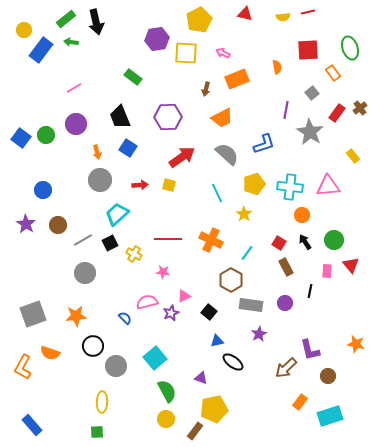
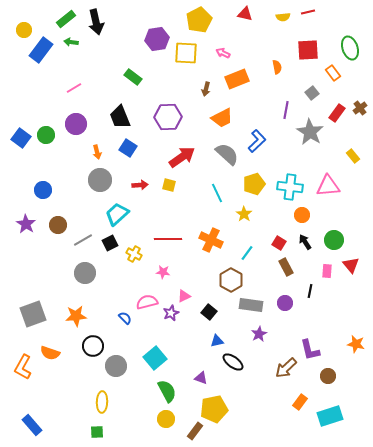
blue L-shape at (264, 144): moved 7 px left, 3 px up; rotated 25 degrees counterclockwise
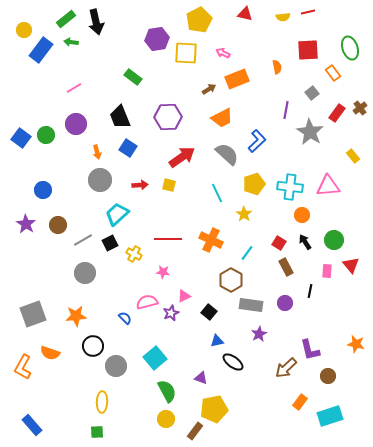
brown arrow at (206, 89): moved 3 px right; rotated 136 degrees counterclockwise
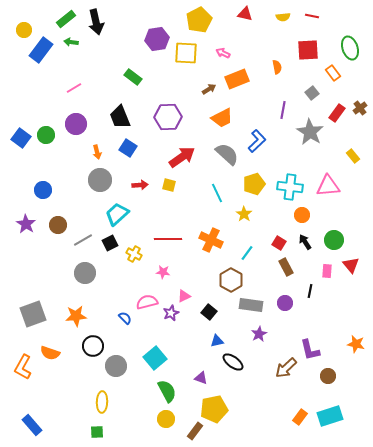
red line at (308, 12): moved 4 px right, 4 px down; rotated 24 degrees clockwise
purple line at (286, 110): moved 3 px left
orange rectangle at (300, 402): moved 15 px down
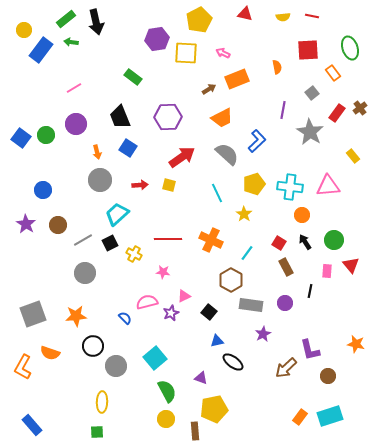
purple star at (259, 334): moved 4 px right
brown rectangle at (195, 431): rotated 42 degrees counterclockwise
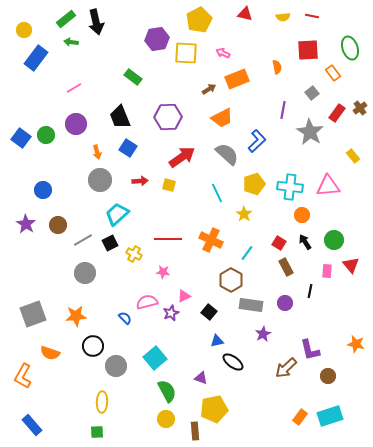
blue rectangle at (41, 50): moved 5 px left, 8 px down
red arrow at (140, 185): moved 4 px up
orange L-shape at (23, 367): moved 9 px down
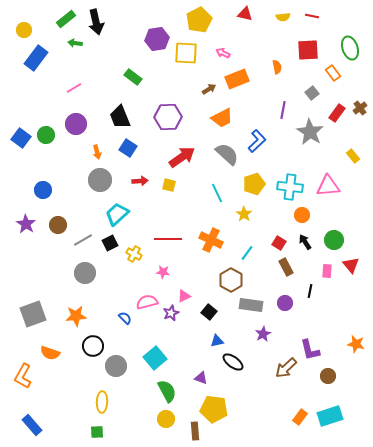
green arrow at (71, 42): moved 4 px right, 1 px down
yellow pentagon at (214, 409): rotated 20 degrees clockwise
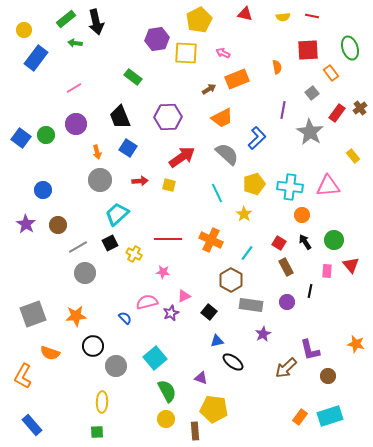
orange rectangle at (333, 73): moved 2 px left
blue L-shape at (257, 141): moved 3 px up
gray line at (83, 240): moved 5 px left, 7 px down
purple circle at (285, 303): moved 2 px right, 1 px up
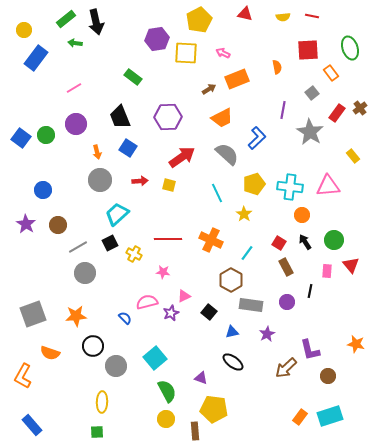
purple star at (263, 334): moved 4 px right
blue triangle at (217, 341): moved 15 px right, 9 px up
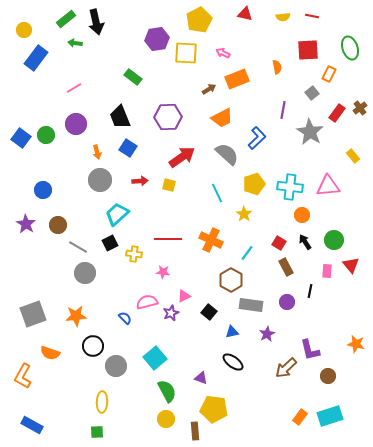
orange rectangle at (331, 73): moved 2 px left, 1 px down; rotated 63 degrees clockwise
gray line at (78, 247): rotated 60 degrees clockwise
yellow cross at (134, 254): rotated 21 degrees counterclockwise
blue rectangle at (32, 425): rotated 20 degrees counterclockwise
